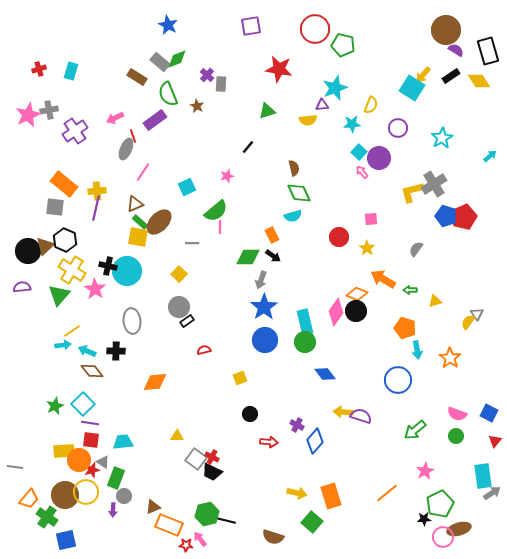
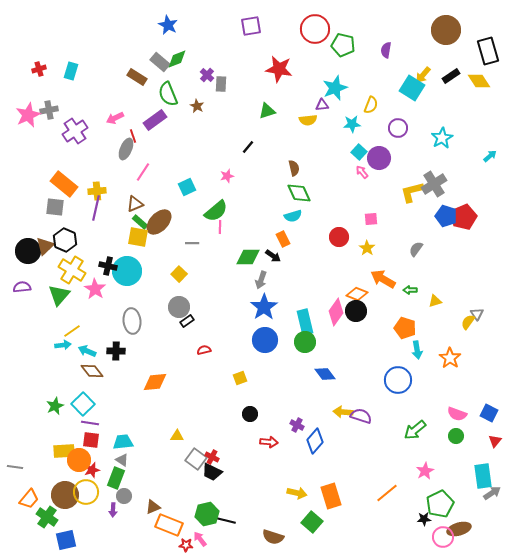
purple semicircle at (456, 50): moved 70 px left; rotated 112 degrees counterclockwise
orange rectangle at (272, 235): moved 11 px right, 4 px down
gray triangle at (103, 462): moved 19 px right, 2 px up
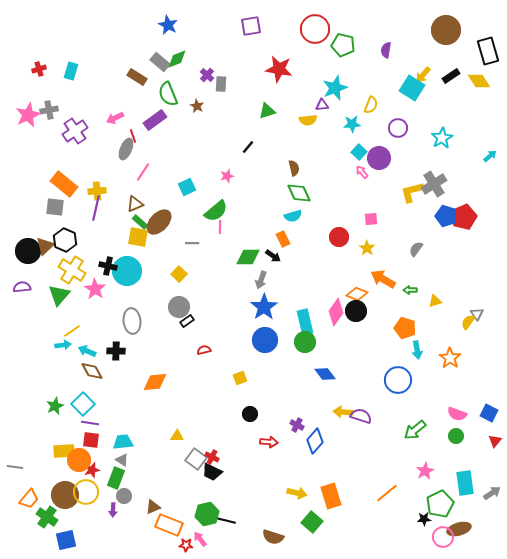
brown diamond at (92, 371): rotated 10 degrees clockwise
cyan rectangle at (483, 476): moved 18 px left, 7 px down
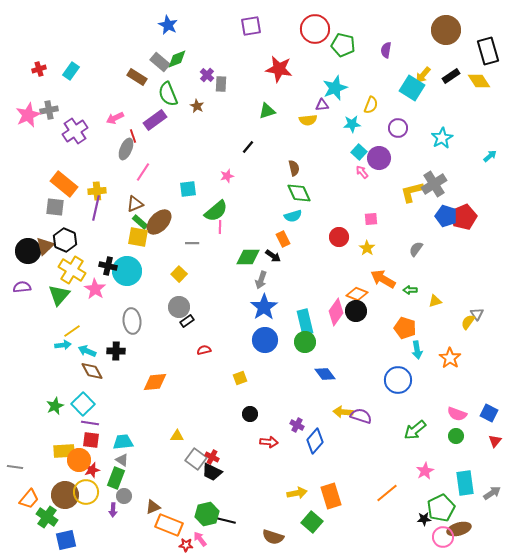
cyan rectangle at (71, 71): rotated 18 degrees clockwise
cyan square at (187, 187): moved 1 px right, 2 px down; rotated 18 degrees clockwise
yellow arrow at (297, 493): rotated 24 degrees counterclockwise
green pentagon at (440, 504): moved 1 px right, 4 px down
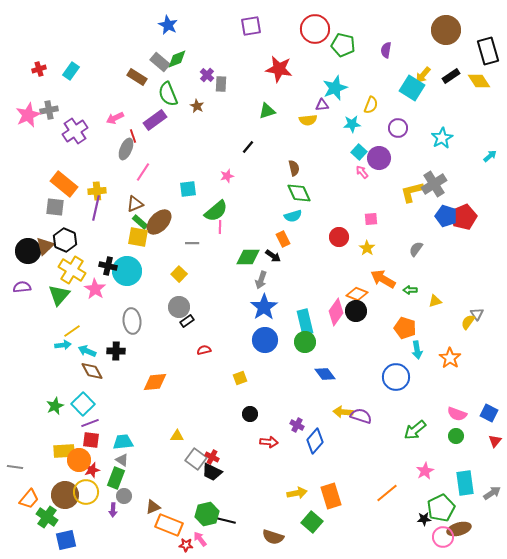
blue circle at (398, 380): moved 2 px left, 3 px up
purple line at (90, 423): rotated 30 degrees counterclockwise
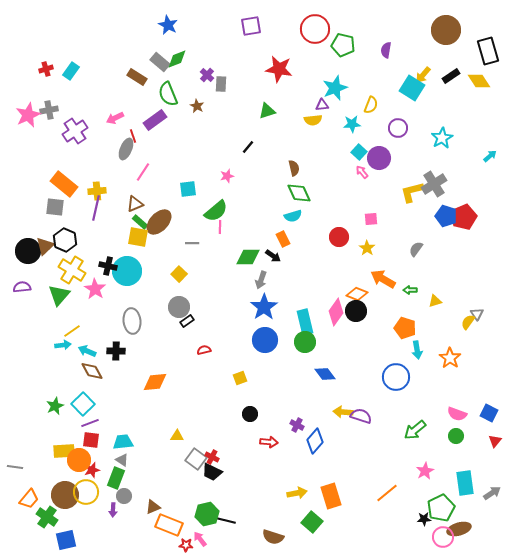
red cross at (39, 69): moved 7 px right
yellow semicircle at (308, 120): moved 5 px right
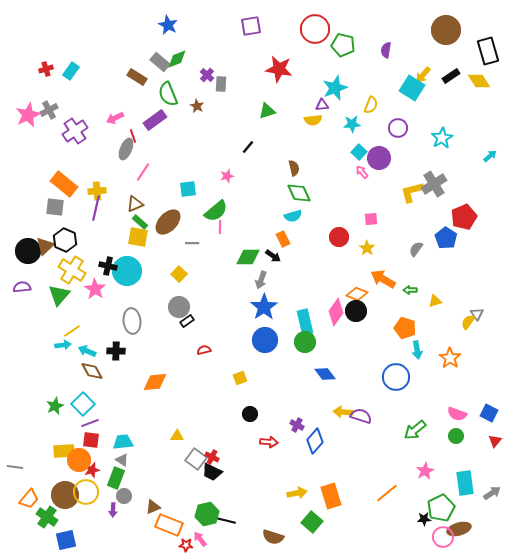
gray cross at (49, 110): rotated 18 degrees counterclockwise
blue pentagon at (446, 216): moved 22 px down; rotated 15 degrees clockwise
brown ellipse at (159, 222): moved 9 px right
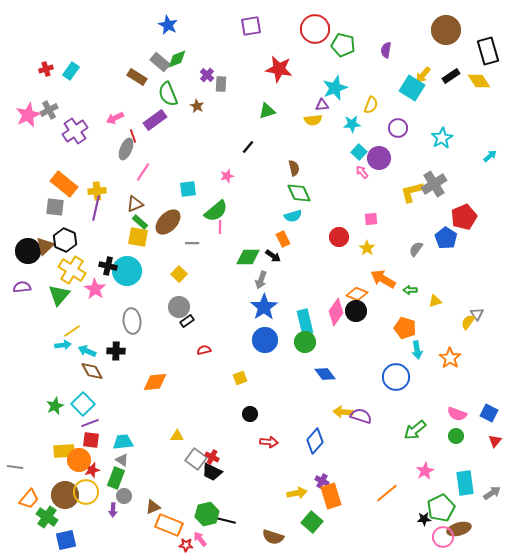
purple cross at (297, 425): moved 25 px right, 56 px down
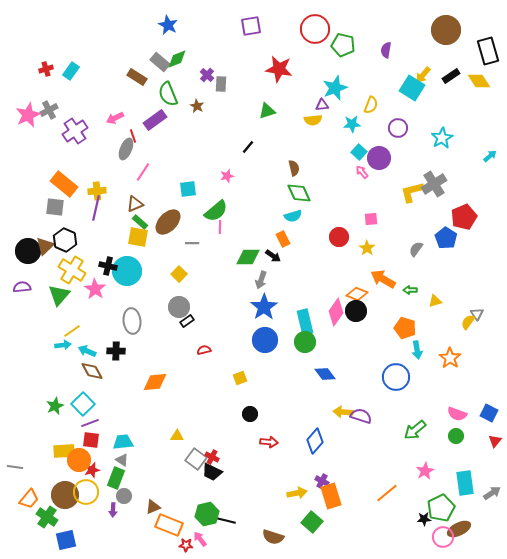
brown ellipse at (459, 529): rotated 10 degrees counterclockwise
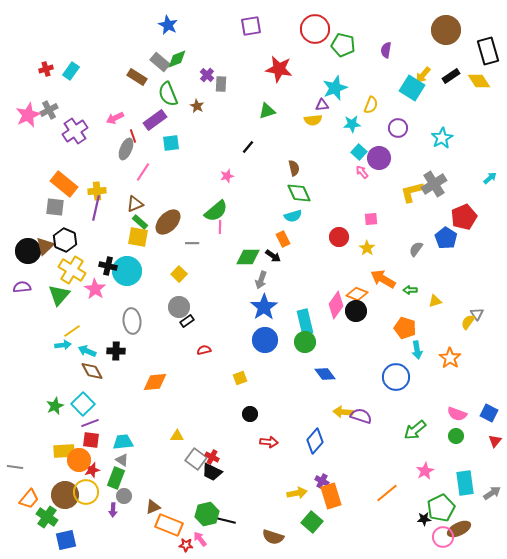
cyan arrow at (490, 156): moved 22 px down
cyan square at (188, 189): moved 17 px left, 46 px up
pink diamond at (336, 312): moved 7 px up
